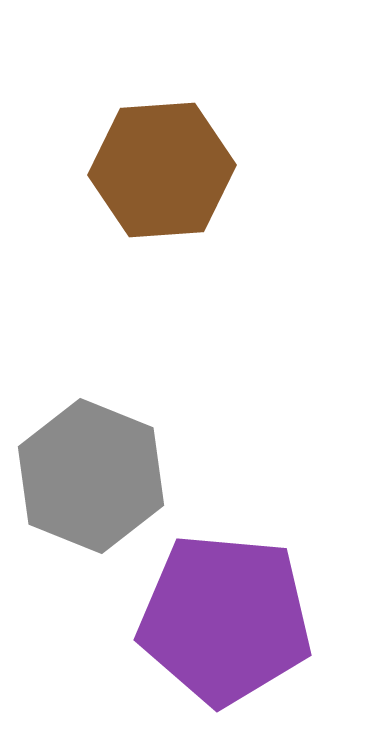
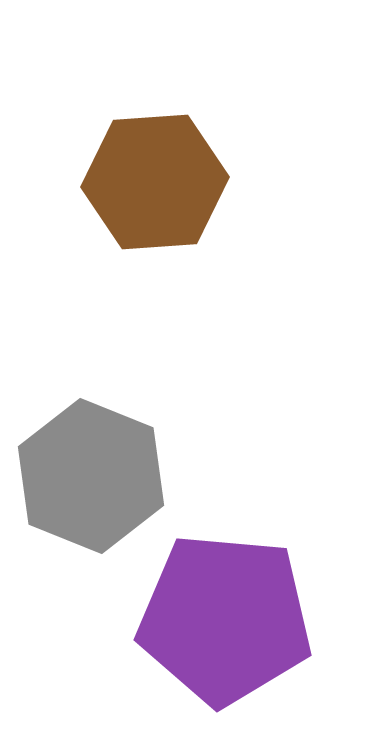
brown hexagon: moved 7 px left, 12 px down
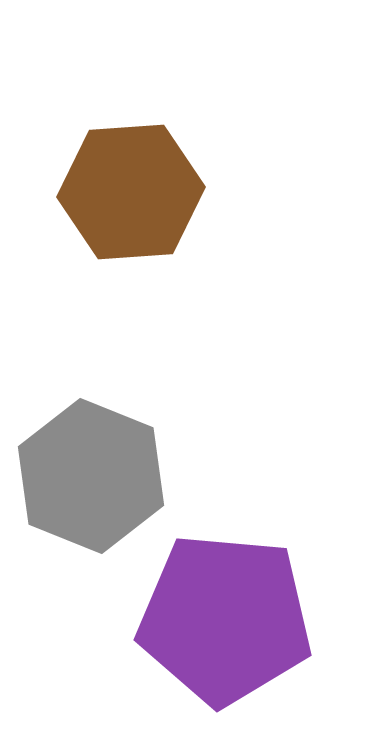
brown hexagon: moved 24 px left, 10 px down
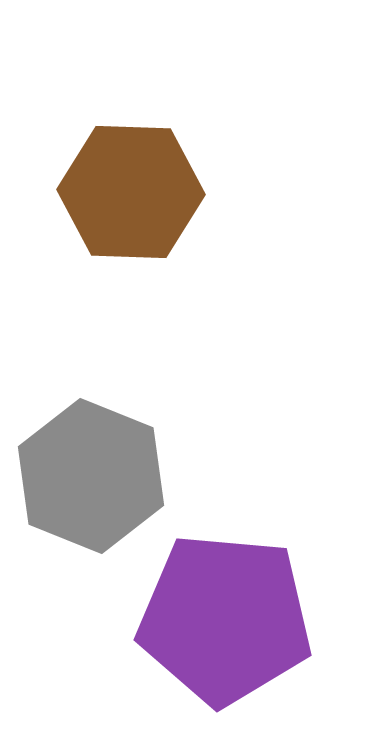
brown hexagon: rotated 6 degrees clockwise
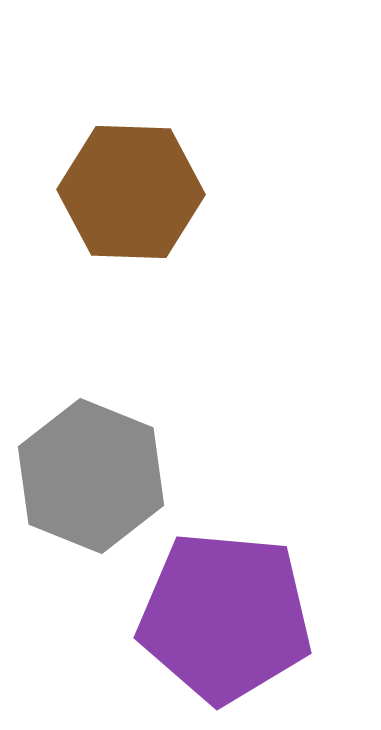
purple pentagon: moved 2 px up
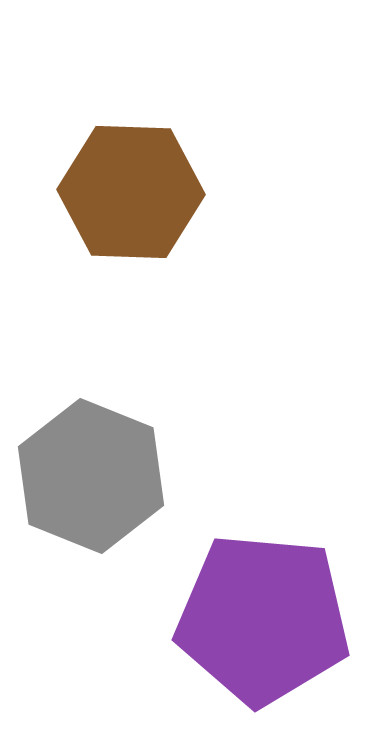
purple pentagon: moved 38 px right, 2 px down
